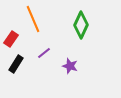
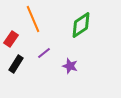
green diamond: rotated 32 degrees clockwise
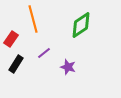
orange line: rotated 8 degrees clockwise
purple star: moved 2 px left, 1 px down
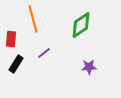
red rectangle: rotated 28 degrees counterclockwise
purple star: moved 21 px right; rotated 21 degrees counterclockwise
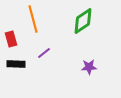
green diamond: moved 2 px right, 4 px up
red rectangle: rotated 21 degrees counterclockwise
black rectangle: rotated 60 degrees clockwise
